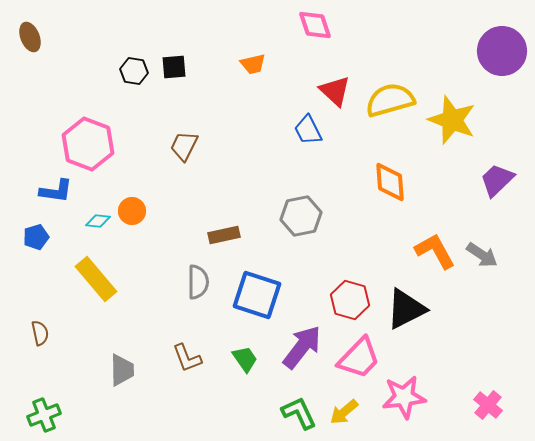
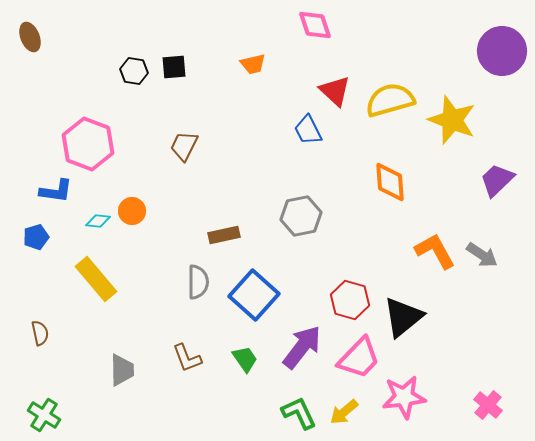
blue square: moved 3 px left; rotated 24 degrees clockwise
black triangle: moved 3 px left, 8 px down; rotated 12 degrees counterclockwise
green cross: rotated 36 degrees counterclockwise
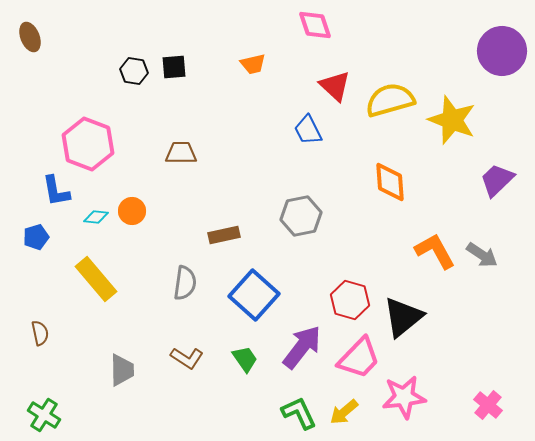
red triangle: moved 5 px up
brown trapezoid: moved 3 px left, 7 px down; rotated 64 degrees clockwise
blue L-shape: rotated 72 degrees clockwise
cyan diamond: moved 2 px left, 4 px up
gray semicircle: moved 13 px left, 1 px down; rotated 8 degrees clockwise
brown L-shape: rotated 36 degrees counterclockwise
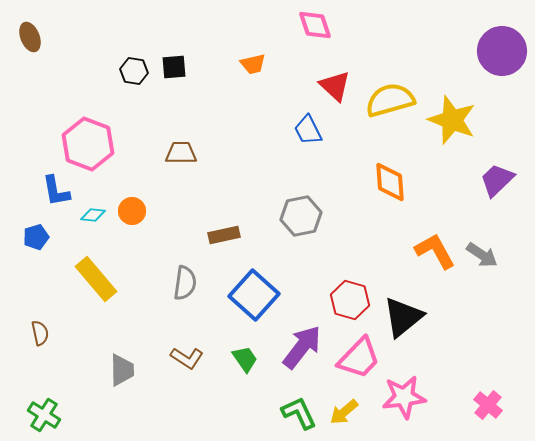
cyan diamond: moved 3 px left, 2 px up
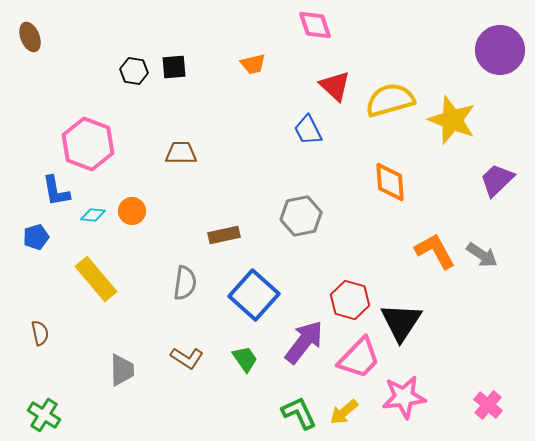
purple circle: moved 2 px left, 1 px up
black triangle: moved 2 px left, 5 px down; rotated 18 degrees counterclockwise
purple arrow: moved 2 px right, 5 px up
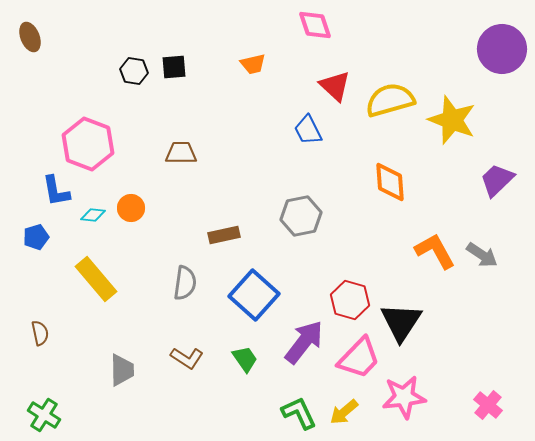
purple circle: moved 2 px right, 1 px up
orange circle: moved 1 px left, 3 px up
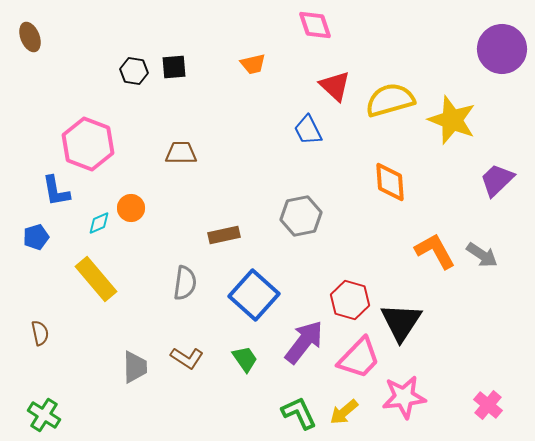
cyan diamond: moved 6 px right, 8 px down; rotated 30 degrees counterclockwise
gray trapezoid: moved 13 px right, 3 px up
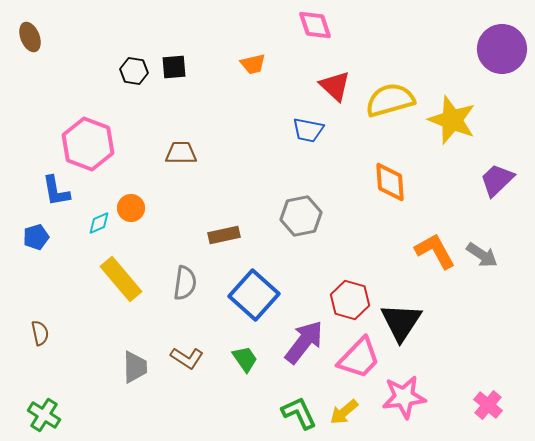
blue trapezoid: rotated 52 degrees counterclockwise
yellow rectangle: moved 25 px right
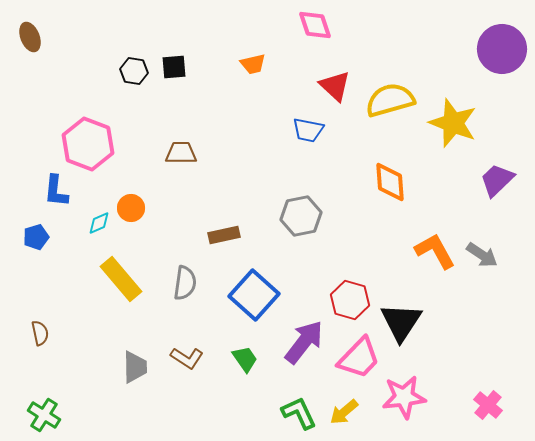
yellow star: moved 1 px right, 3 px down
blue L-shape: rotated 16 degrees clockwise
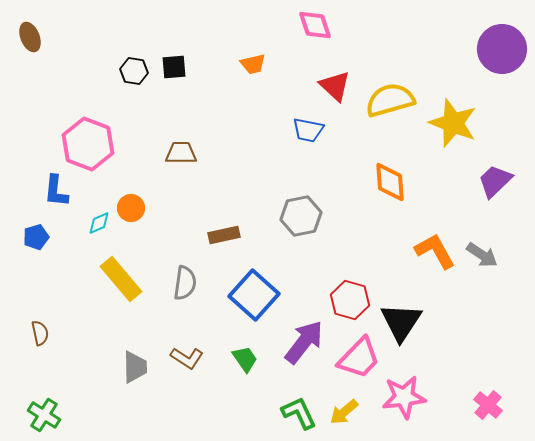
purple trapezoid: moved 2 px left, 1 px down
